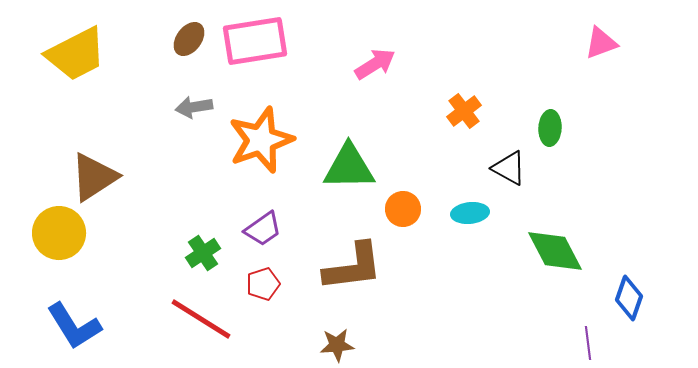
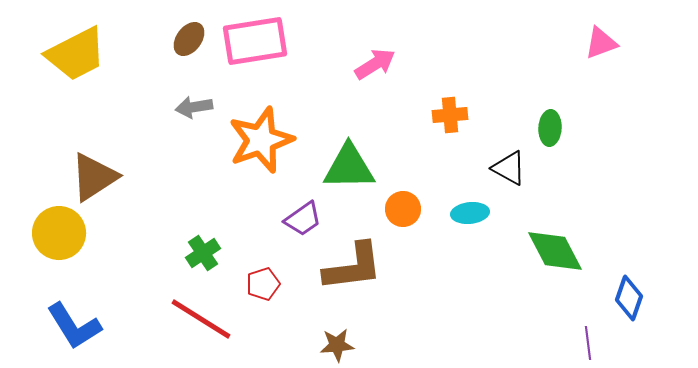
orange cross: moved 14 px left, 4 px down; rotated 32 degrees clockwise
purple trapezoid: moved 40 px right, 10 px up
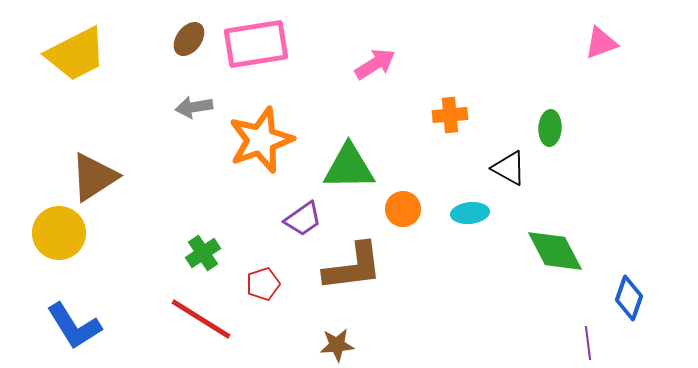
pink rectangle: moved 1 px right, 3 px down
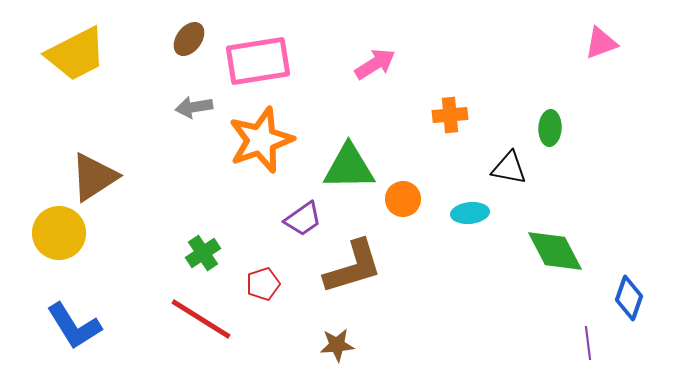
pink rectangle: moved 2 px right, 17 px down
black triangle: rotated 18 degrees counterclockwise
orange circle: moved 10 px up
brown L-shape: rotated 10 degrees counterclockwise
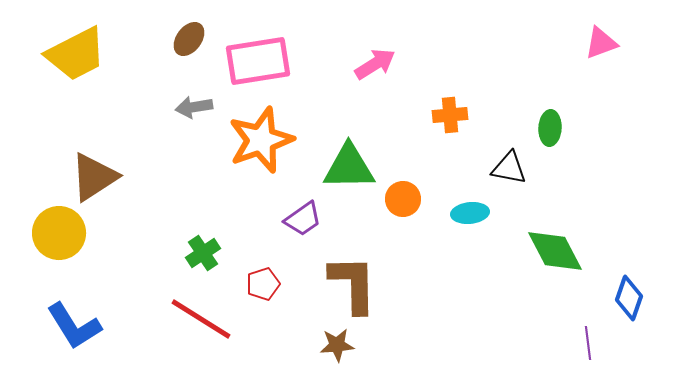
brown L-shape: moved 17 px down; rotated 74 degrees counterclockwise
